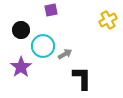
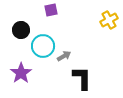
yellow cross: moved 1 px right
gray arrow: moved 1 px left, 2 px down
purple star: moved 6 px down
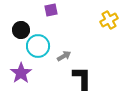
cyan circle: moved 5 px left
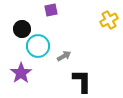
black circle: moved 1 px right, 1 px up
black L-shape: moved 3 px down
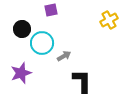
cyan circle: moved 4 px right, 3 px up
purple star: rotated 15 degrees clockwise
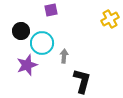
yellow cross: moved 1 px right, 1 px up
black circle: moved 1 px left, 2 px down
gray arrow: rotated 56 degrees counterclockwise
purple star: moved 6 px right, 8 px up
black L-shape: rotated 15 degrees clockwise
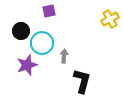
purple square: moved 2 px left, 1 px down
